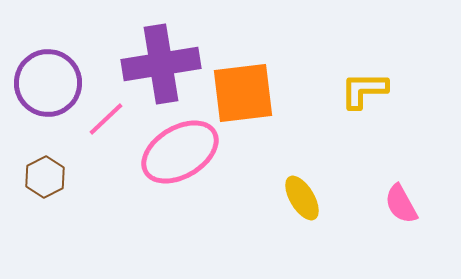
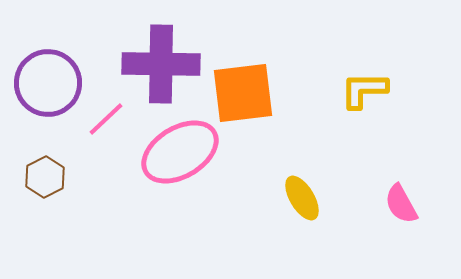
purple cross: rotated 10 degrees clockwise
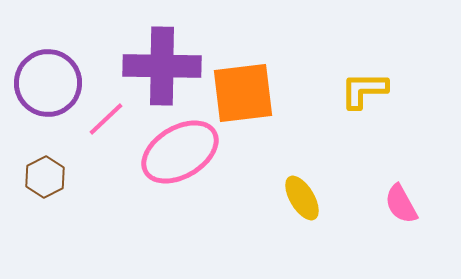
purple cross: moved 1 px right, 2 px down
